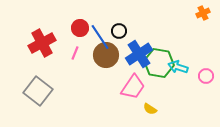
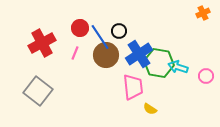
pink trapezoid: rotated 40 degrees counterclockwise
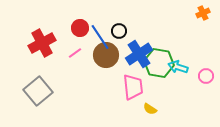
pink line: rotated 32 degrees clockwise
gray square: rotated 12 degrees clockwise
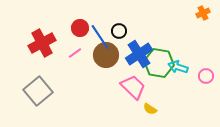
pink trapezoid: rotated 40 degrees counterclockwise
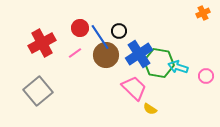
pink trapezoid: moved 1 px right, 1 px down
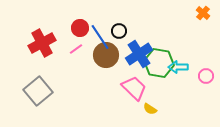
orange cross: rotated 24 degrees counterclockwise
pink line: moved 1 px right, 4 px up
cyan arrow: rotated 18 degrees counterclockwise
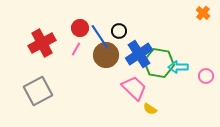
pink line: rotated 24 degrees counterclockwise
gray square: rotated 12 degrees clockwise
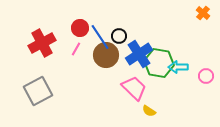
black circle: moved 5 px down
yellow semicircle: moved 1 px left, 2 px down
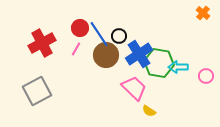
blue line: moved 1 px left, 3 px up
gray square: moved 1 px left
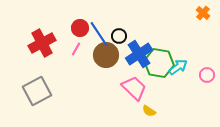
cyan arrow: rotated 144 degrees clockwise
pink circle: moved 1 px right, 1 px up
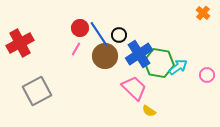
black circle: moved 1 px up
red cross: moved 22 px left
brown circle: moved 1 px left, 1 px down
